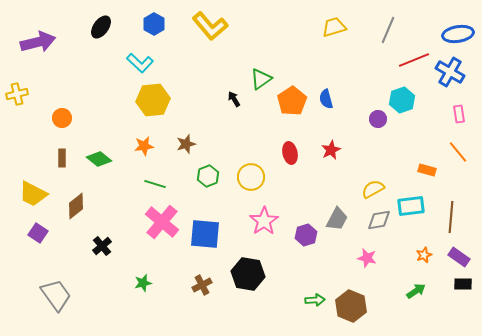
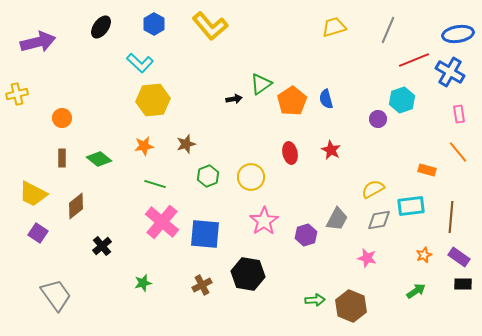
green triangle at (261, 79): moved 5 px down
black arrow at (234, 99): rotated 112 degrees clockwise
red star at (331, 150): rotated 18 degrees counterclockwise
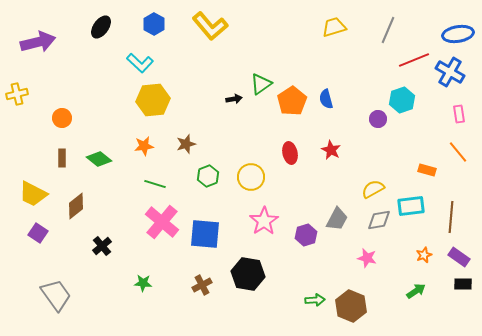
green star at (143, 283): rotated 18 degrees clockwise
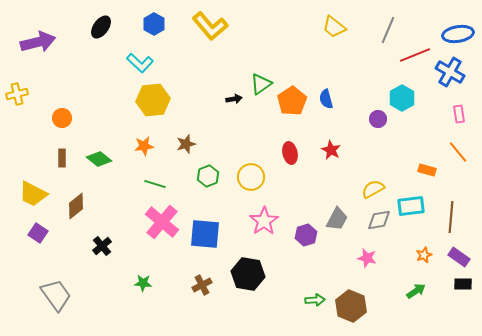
yellow trapezoid at (334, 27): rotated 125 degrees counterclockwise
red line at (414, 60): moved 1 px right, 5 px up
cyan hexagon at (402, 100): moved 2 px up; rotated 10 degrees counterclockwise
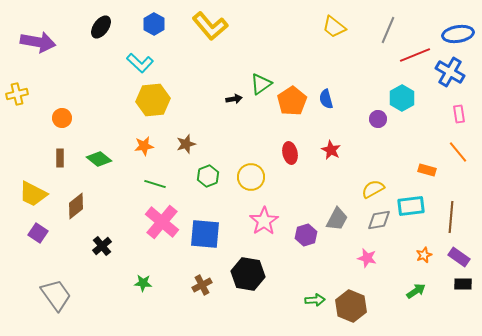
purple arrow at (38, 42): rotated 24 degrees clockwise
brown rectangle at (62, 158): moved 2 px left
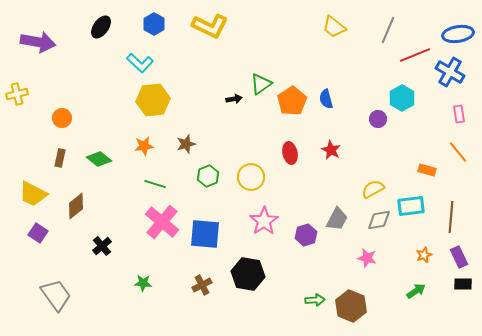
yellow L-shape at (210, 26): rotated 24 degrees counterclockwise
brown rectangle at (60, 158): rotated 12 degrees clockwise
purple rectangle at (459, 257): rotated 30 degrees clockwise
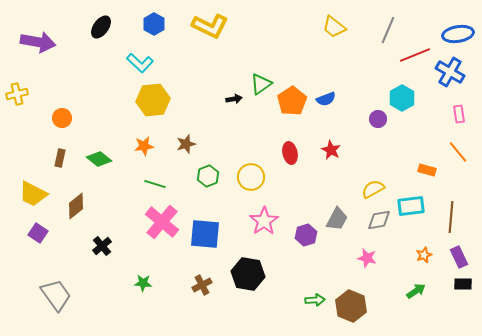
blue semicircle at (326, 99): rotated 96 degrees counterclockwise
